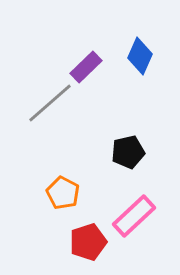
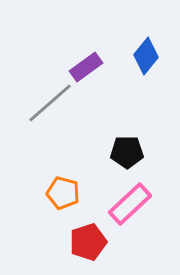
blue diamond: moved 6 px right; rotated 15 degrees clockwise
purple rectangle: rotated 8 degrees clockwise
black pentagon: moved 1 px left; rotated 12 degrees clockwise
orange pentagon: rotated 12 degrees counterclockwise
pink rectangle: moved 4 px left, 12 px up
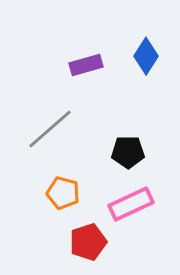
blue diamond: rotated 6 degrees counterclockwise
purple rectangle: moved 2 px up; rotated 20 degrees clockwise
gray line: moved 26 px down
black pentagon: moved 1 px right
pink rectangle: moved 1 px right; rotated 18 degrees clockwise
